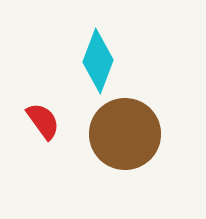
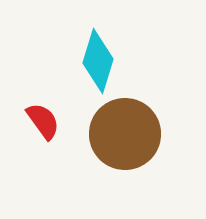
cyan diamond: rotated 4 degrees counterclockwise
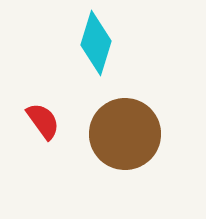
cyan diamond: moved 2 px left, 18 px up
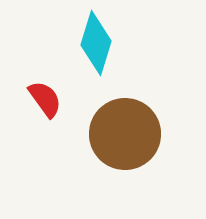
red semicircle: moved 2 px right, 22 px up
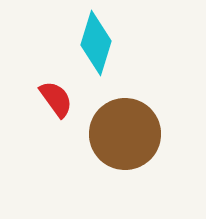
red semicircle: moved 11 px right
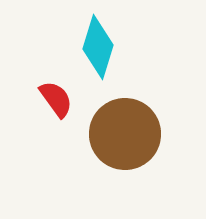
cyan diamond: moved 2 px right, 4 px down
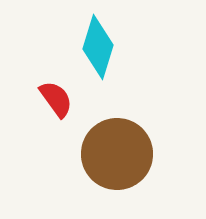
brown circle: moved 8 px left, 20 px down
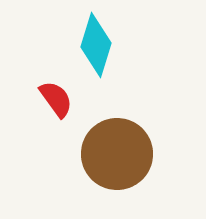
cyan diamond: moved 2 px left, 2 px up
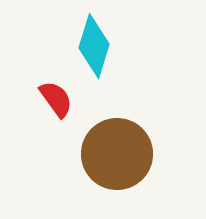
cyan diamond: moved 2 px left, 1 px down
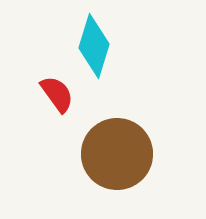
red semicircle: moved 1 px right, 5 px up
